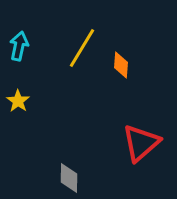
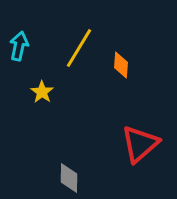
yellow line: moved 3 px left
yellow star: moved 24 px right, 9 px up
red triangle: moved 1 px left, 1 px down
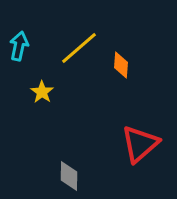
yellow line: rotated 18 degrees clockwise
gray diamond: moved 2 px up
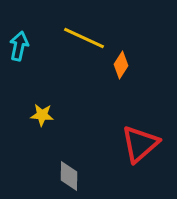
yellow line: moved 5 px right, 10 px up; rotated 66 degrees clockwise
orange diamond: rotated 28 degrees clockwise
yellow star: moved 23 px down; rotated 30 degrees counterclockwise
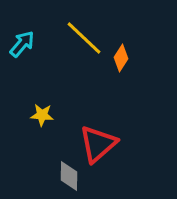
yellow line: rotated 18 degrees clockwise
cyan arrow: moved 3 px right, 2 px up; rotated 28 degrees clockwise
orange diamond: moved 7 px up
red triangle: moved 42 px left
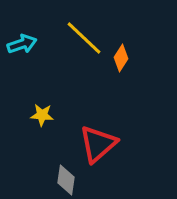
cyan arrow: rotated 32 degrees clockwise
gray diamond: moved 3 px left, 4 px down; rotated 8 degrees clockwise
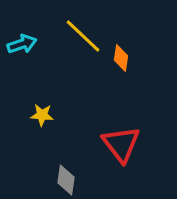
yellow line: moved 1 px left, 2 px up
orange diamond: rotated 24 degrees counterclockwise
red triangle: moved 23 px right; rotated 27 degrees counterclockwise
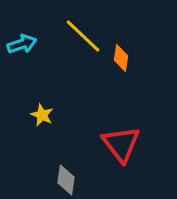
yellow star: rotated 20 degrees clockwise
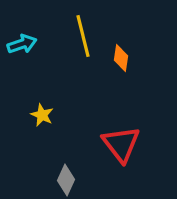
yellow line: rotated 33 degrees clockwise
gray diamond: rotated 16 degrees clockwise
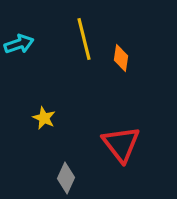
yellow line: moved 1 px right, 3 px down
cyan arrow: moved 3 px left
yellow star: moved 2 px right, 3 px down
gray diamond: moved 2 px up
